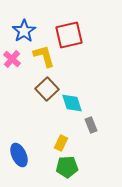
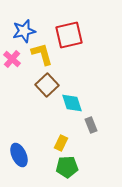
blue star: rotated 20 degrees clockwise
yellow L-shape: moved 2 px left, 2 px up
brown square: moved 4 px up
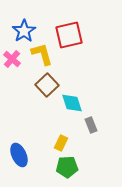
blue star: rotated 20 degrees counterclockwise
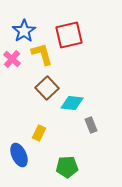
brown square: moved 3 px down
cyan diamond: rotated 65 degrees counterclockwise
yellow rectangle: moved 22 px left, 10 px up
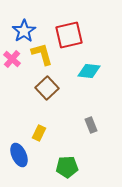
cyan diamond: moved 17 px right, 32 px up
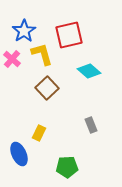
cyan diamond: rotated 35 degrees clockwise
blue ellipse: moved 1 px up
